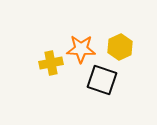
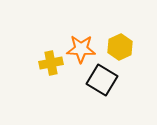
black square: rotated 12 degrees clockwise
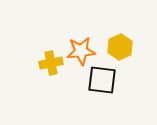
orange star: moved 2 px down; rotated 8 degrees counterclockwise
black square: rotated 24 degrees counterclockwise
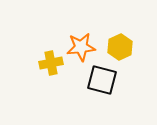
orange star: moved 4 px up
black square: rotated 8 degrees clockwise
